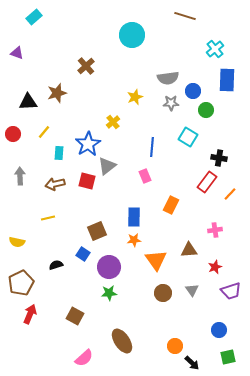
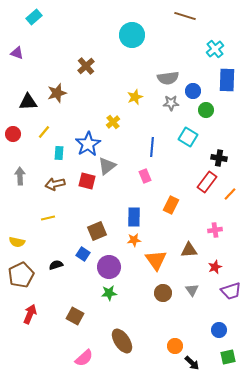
brown pentagon at (21, 283): moved 8 px up
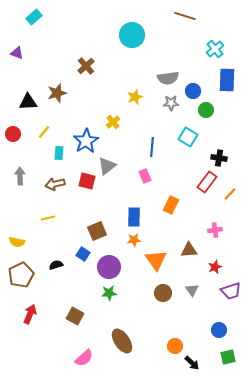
blue star at (88, 144): moved 2 px left, 3 px up
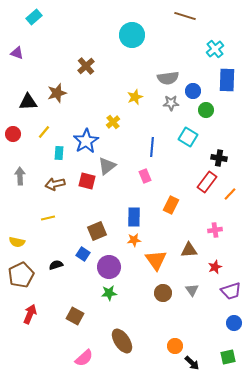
blue circle at (219, 330): moved 15 px right, 7 px up
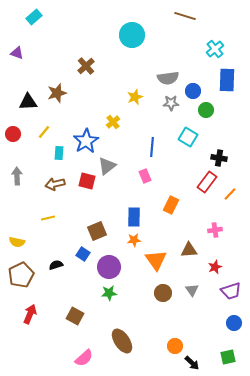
gray arrow at (20, 176): moved 3 px left
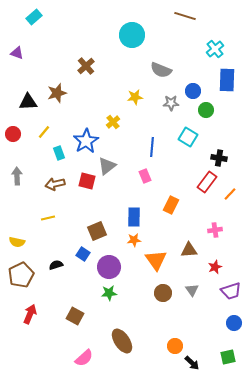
gray semicircle at (168, 78): moved 7 px left, 8 px up; rotated 30 degrees clockwise
yellow star at (135, 97): rotated 14 degrees clockwise
cyan rectangle at (59, 153): rotated 24 degrees counterclockwise
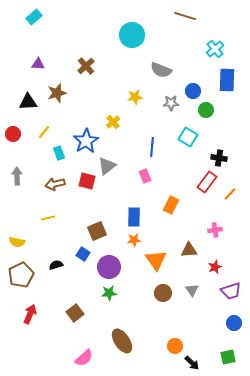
purple triangle at (17, 53): moved 21 px right, 11 px down; rotated 16 degrees counterclockwise
brown square at (75, 316): moved 3 px up; rotated 24 degrees clockwise
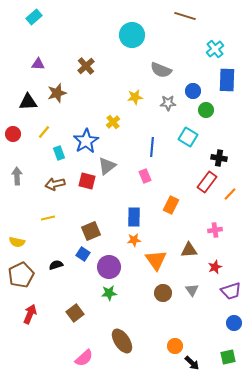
gray star at (171, 103): moved 3 px left
brown square at (97, 231): moved 6 px left
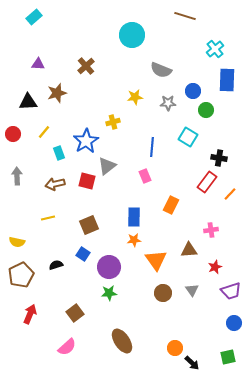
yellow cross at (113, 122): rotated 24 degrees clockwise
pink cross at (215, 230): moved 4 px left
brown square at (91, 231): moved 2 px left, 6 px up
orange circle at (175, 346): moved 2 px down
pink semicircle at (84, 358): moved 17 px left, 11 px up
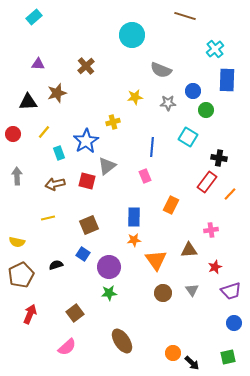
orange circle at (175, 348): moved 2 px left, 5 px down
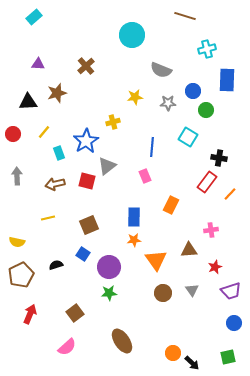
cyan cross at (215, 49): moved 8 px left; rotated 24 degrees clockwise
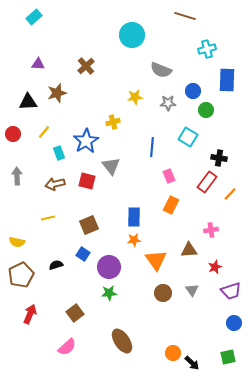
gray triangle at (107, 166): moved 4 px right; rotated 30 degrees counterclockwise
pink rectangle at (145, 176): moved 24 px right
